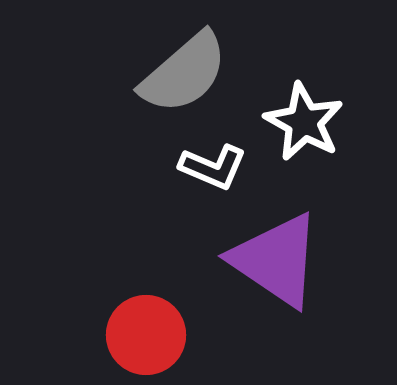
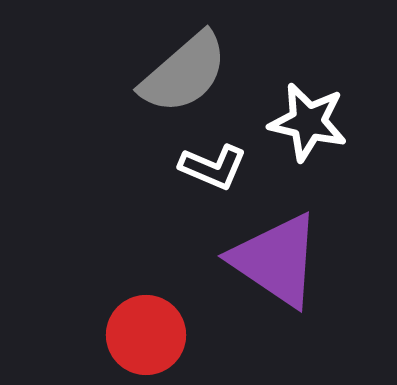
white star: moved 4 px right; rotated 16 degrees counterclockwise
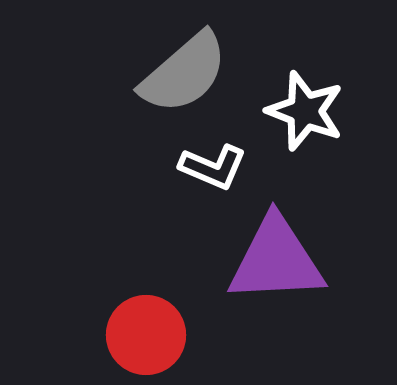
white star: moved 3 px left, 11 px up; rotated 8 degrees clockwise
purple triangle: rotated 37 degrees counterclockwise
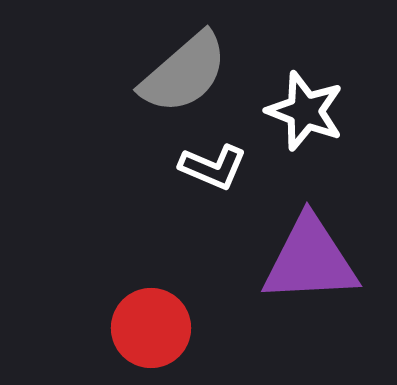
purple triangle: moved 34 px right
red circle: moved 5 px right, 7 px up
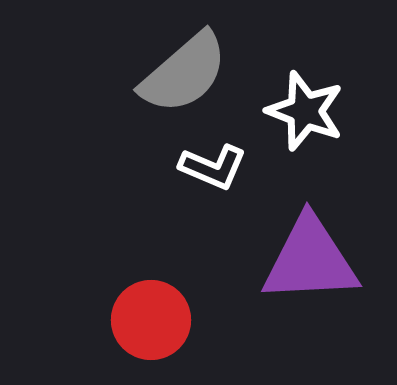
red circle: moved 8 px up
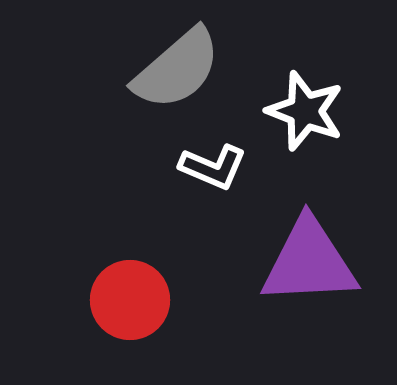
gray semicircle: moved 7 px left, 4 px up
purple triangle: moved 1 px left, 2 px down
red circle: moved 21 px left, 20 px up
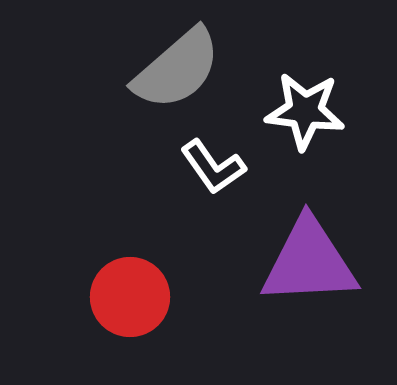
white star: rotated 14 degrees counterclockwise
white L-shape: rotated 32 degrees clockwise
red circle: moved 3 px up
